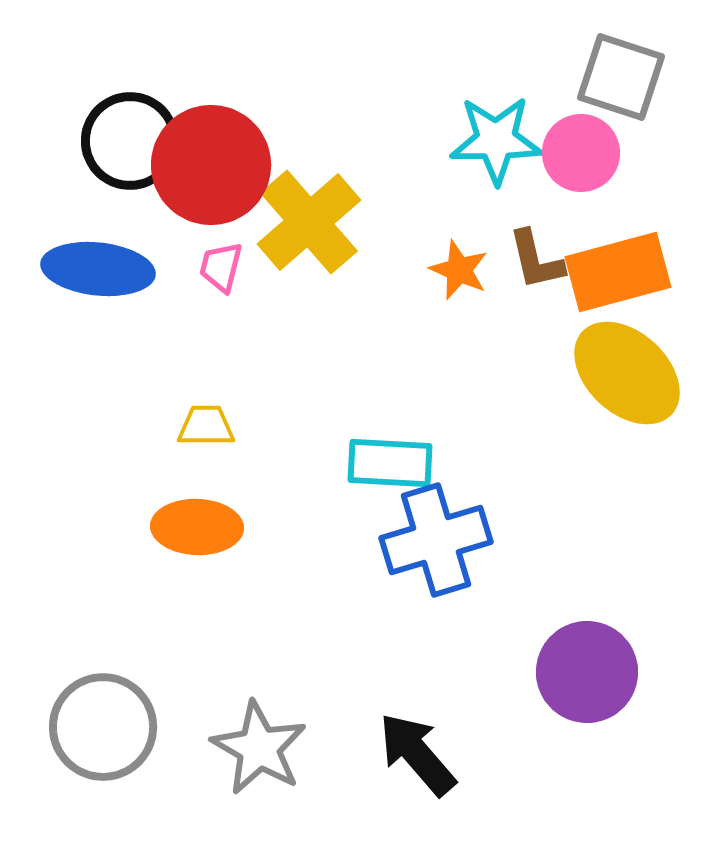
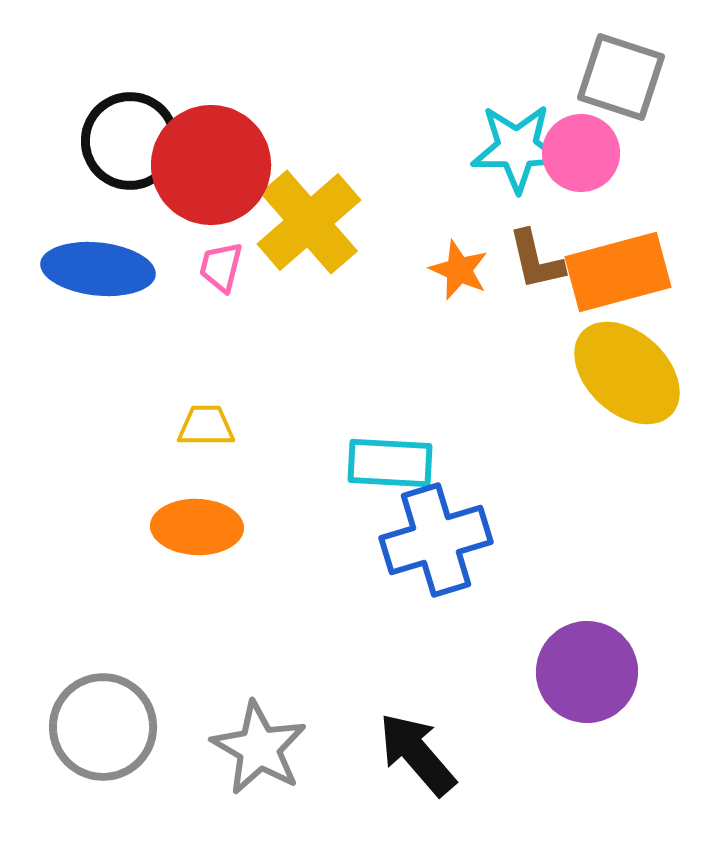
cyan star: moved 21 px right, 8 px down
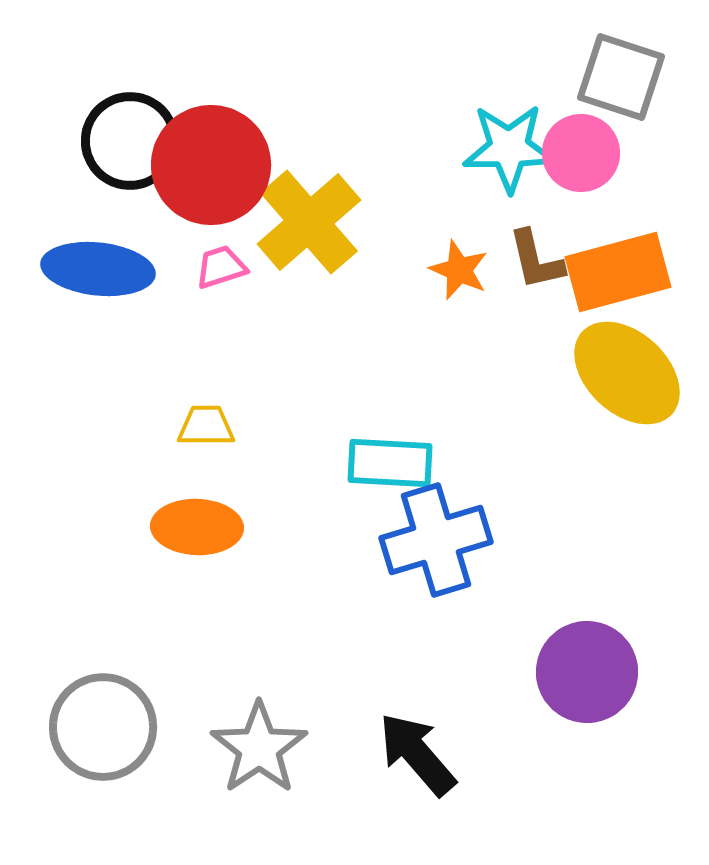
cyan star: moved 8 px left
pink trapezoid: rotated 58 degrees clockwise
gray star: rotated 8 degrees clockwise
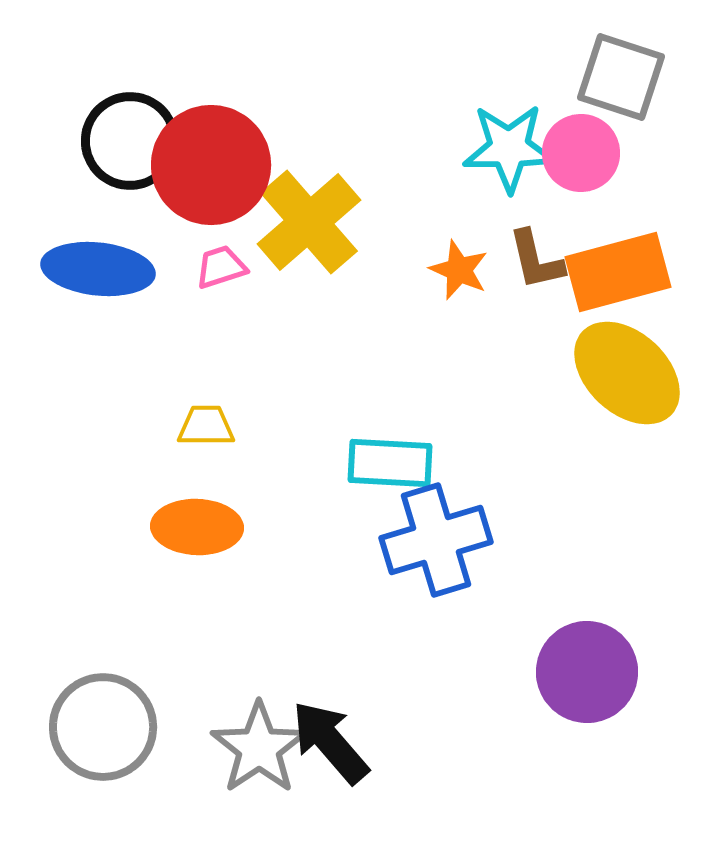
black arrow: moved 87 px left, 12 px up
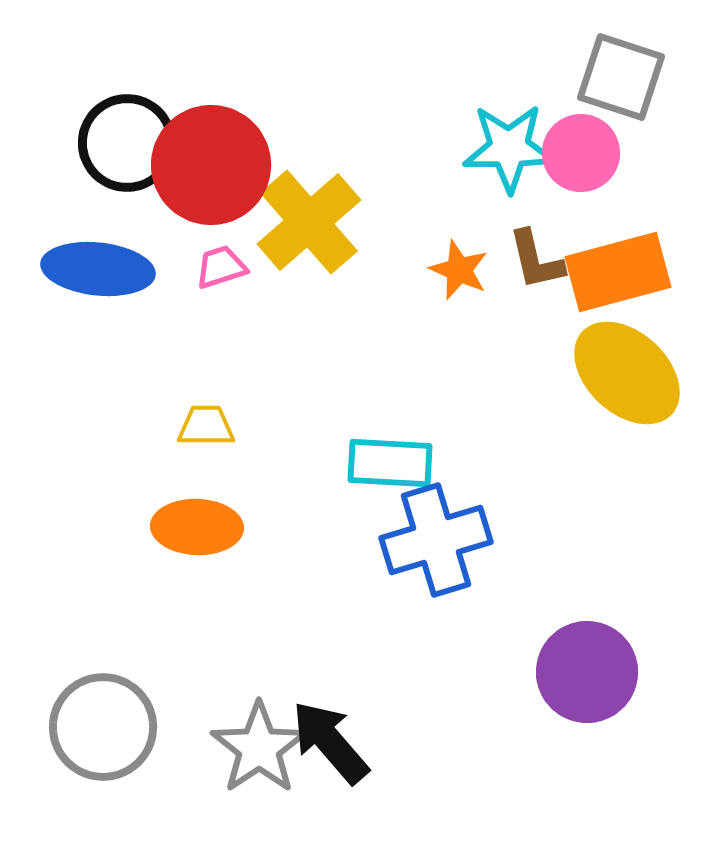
black circle: moved 3 px left, 2 px down
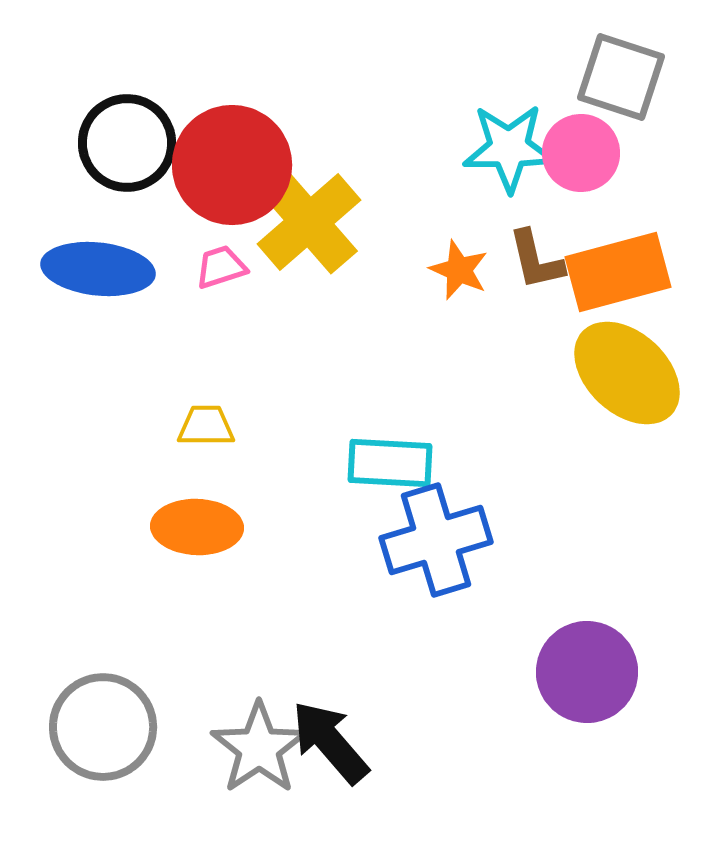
red circle: moved 21 px right
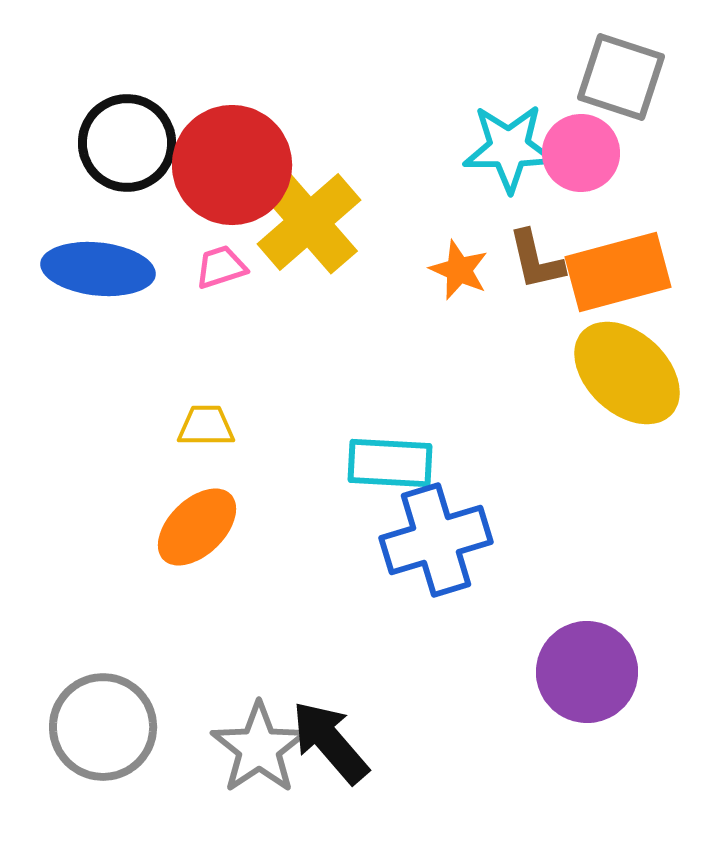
orange ellipse: rotated 46 degrees counterclockwise
